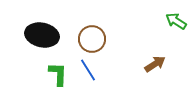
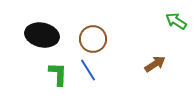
brown circle: moved 1 px right
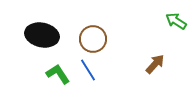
brown arrow: rotated 15 degrees counterclockwise
green L-shape: rotated 35 degrees counterclockwise
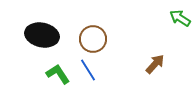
green arrow: moved 4 px right, 3 px up
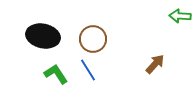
green arrow: moved 2 px up; rotated 30 degrees counterclockwise
black ellipse: moved 1 px right, 1 px down
green L-shape: moved 2 px left
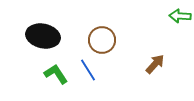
brown circle: moved 9 px right, 1 px down
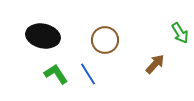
green arrow: moved 17 px down; rotated 125 degrees counterclockwise
brown circle: moved 3 px right
blue line: moved 4 px down
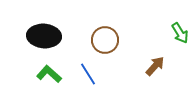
black ellipse: moved 1 px right; rotated 8 degrees counterclockwise
brown arrow: moved 2 px down
green L-shape: moved 7 px left; rotated 15 degrees counterclockwise
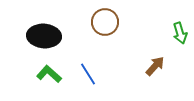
green arrow: rotated 15 degrees clockwise
brown circle: moved 18 px up
